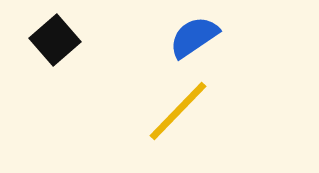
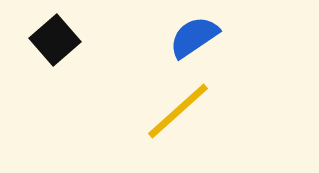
yellow line: rotated 4 degrees clockwise
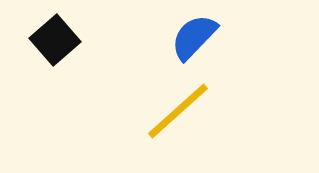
blue semicircle: rotated 12 degrees counterclockwise
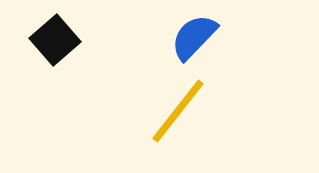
yellow line: rotated 10 degrees counterclockwise
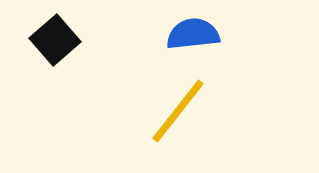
blue semicircle: moved 1 px left, 3 px up; rotated 40 degrees clockwise
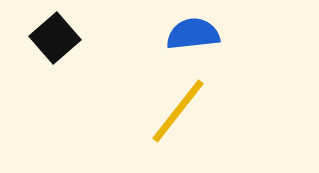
black square: moved 2 px up
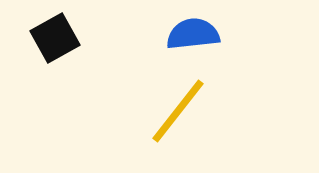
black square: rotated 12 degrees clockwise
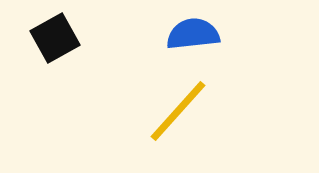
yellow line: rotated 4 degrees clockwise
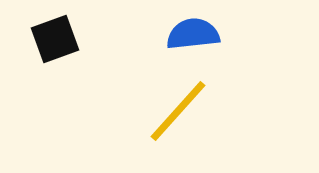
black square: moved 1 px down; rotated 9 degrees clockwise
